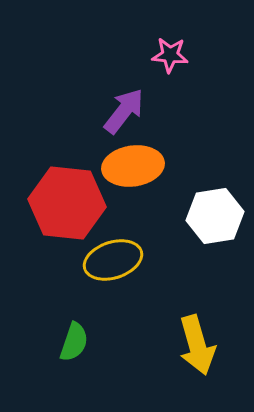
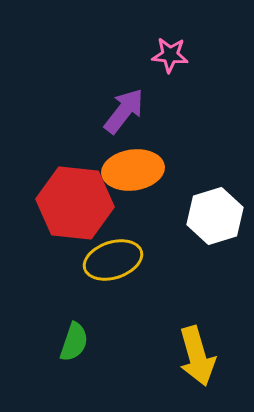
orange ellipse: moved 4 px down
red hexagon: moved 8 px right
white hexagon: rotated 8 degrees counterclockwise
yellow arrow: moved 11 px down
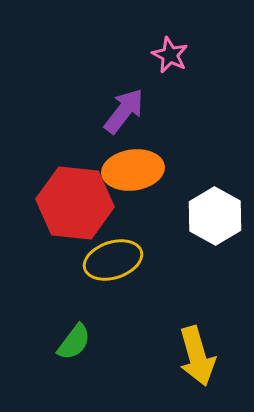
pink star: rotated 21 degrees clockwise
white hexagon: rotated 14 degrees counterclockwise
green semicircle: rotated 18 degrees clockwise
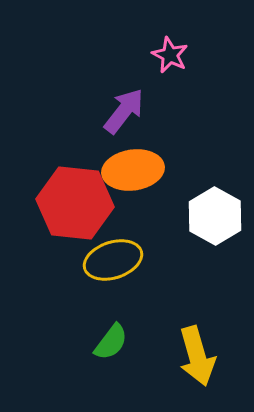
green semicircle: moved 37 px right
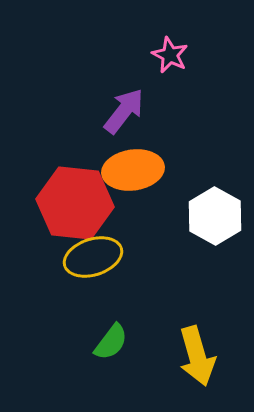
yellow ellipse: moved 20 px left, 3 px up
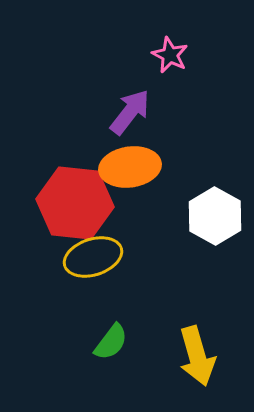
purple arrow: moved 6 px right, 1 px down
orange ellipse: moved 3 px left, 3 px up
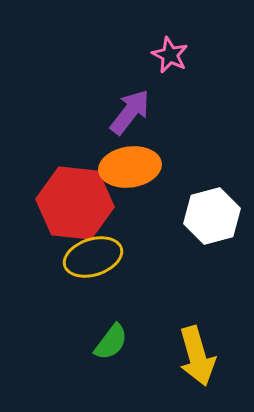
white hexagon: moved 3 px left; rotated 16 degrees clockwise
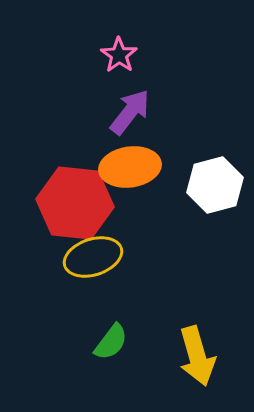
pink star: moved 51 px left; rotated 9 degrees clockwise
white hexagon: moved 3 px right, 31 px up
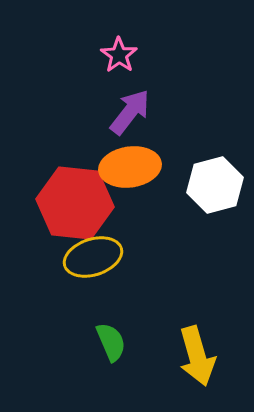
green semicircle: rotated 60 degrees counterclockwise
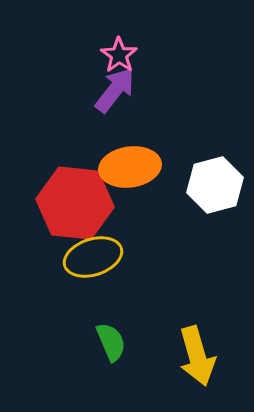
purple arrow: moved 15 px left, 22 px up
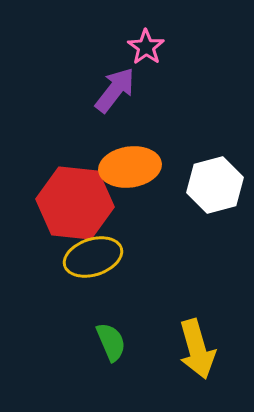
pink star: moved 27 px right, 8 px up
yellow arrow: moved 7 px up
